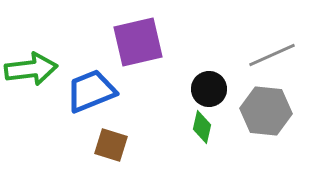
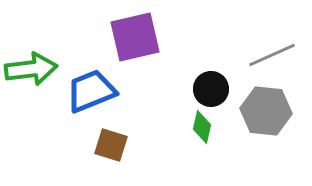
purple square: moved 3 px left, 5 px up
black circle: moved 2 px right
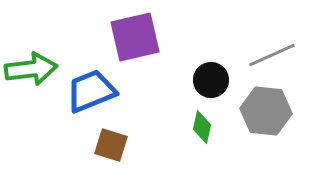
black circle: moved 9 px up
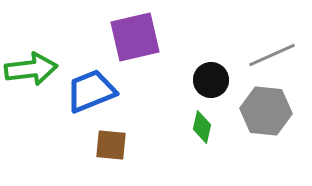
brown square: rotated 12 degrees counterclockwise
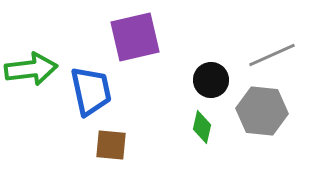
blue trapezoid: rotated 100 degrees clockwise
gray hexagon: moved 4 px left
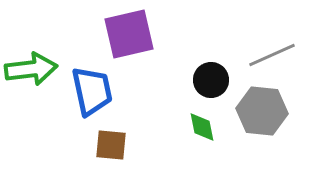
purple square: moved 6 px left, 3 px up
blue trapezoid: moved 1 px right
green diamond: rotated 24 degrees counterclockwise
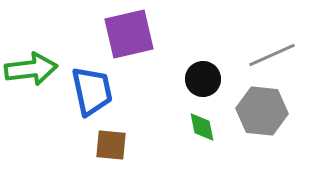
black circle: moved 8 px left, 1 px up
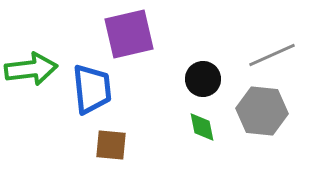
blue trapezoid: moved 2 px up; rotated 6 degrees clockwise
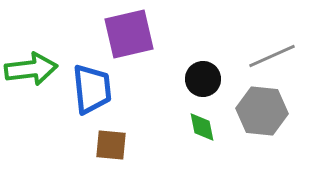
gray line: moved 1 px down
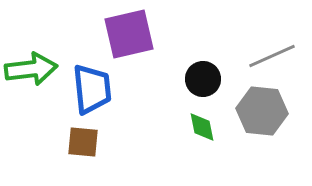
brown square: moved 28 px left, 3 px up
